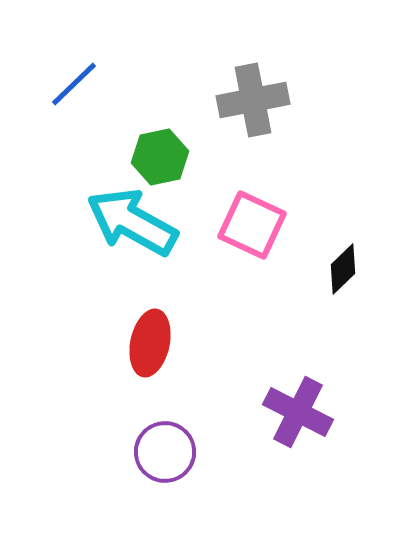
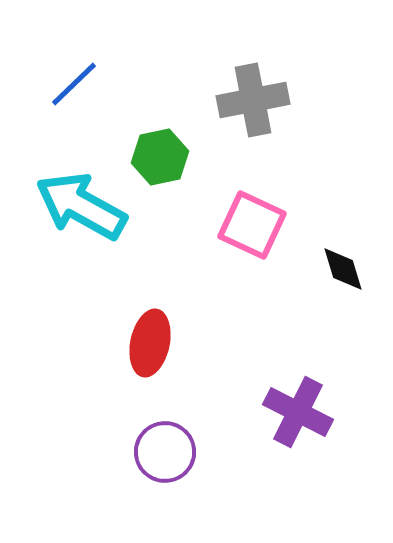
cyan arrow: moved 51 px left, 16 px up
black diamond: rotated 63 degrees counterclockwise
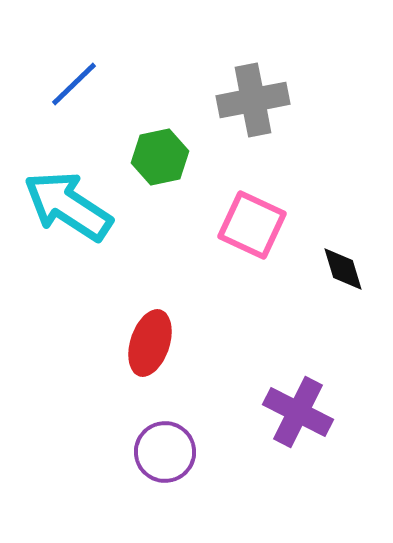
cyan arrow: moved 13 px left; rotated 4 degrees clockwise
red ellipse: rotated 6 degrees clockwise
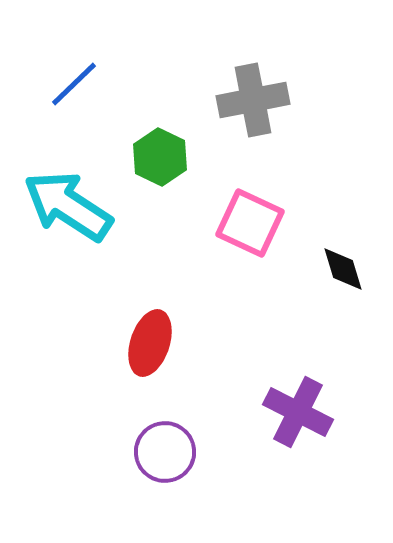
green hexagon: rotated 22 degrees counterclockwise
pink square: moved 2 px left, 2 px up
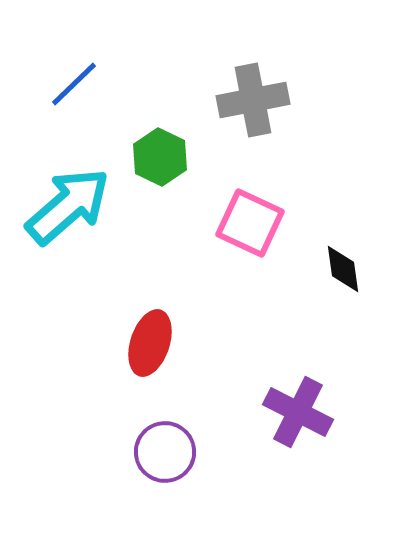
cyan arrow: rotated 106 degrees clockwise
black diamond: rotated 9 degrees clockwise
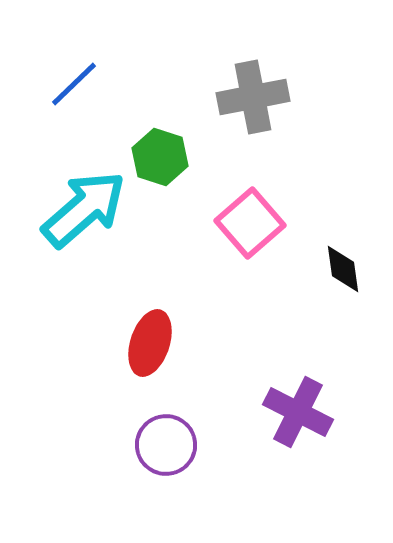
gray cross: moved 3 px up
green hexagon: rotated 8 degrees counterclockwise
cyan arrow: moved 16 px right, 3 px down
pink square: rotated 24 degrees clockwise
purple circle: moved 1 px right, 7 px up
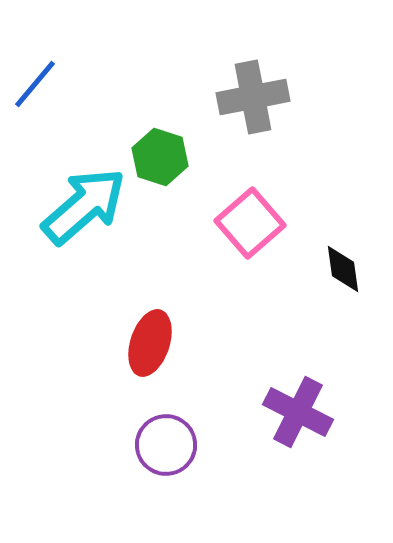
blue line: moved 39 px left; rotated 6 degrees counterclockwise
cyan arrow: moved 3 px up
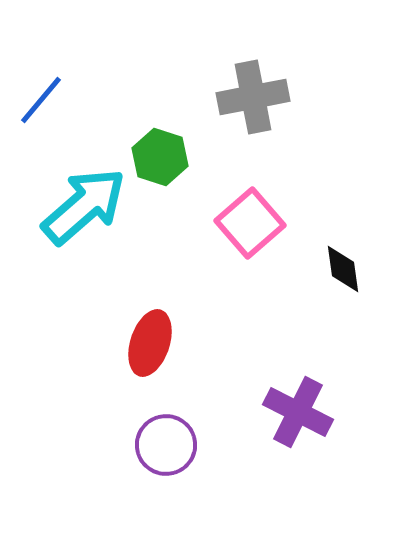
blue line: moved 6 px right, 16 px down
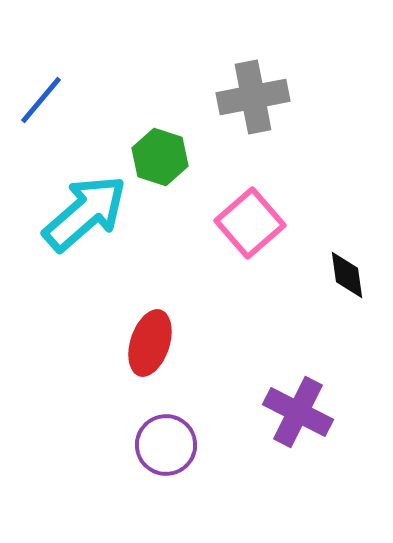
cyan arrow: moved 1 px right, 7 px down
black diamond: moved 4 px right, 6 px down
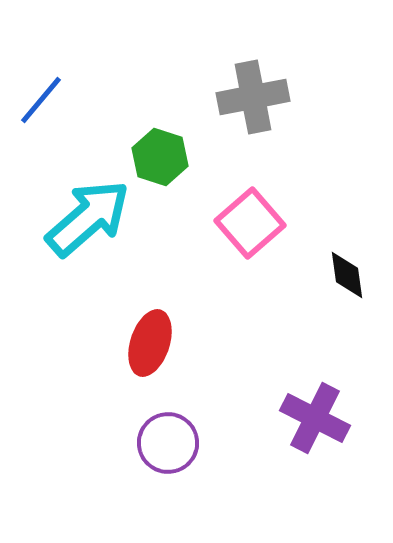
cyan arrow: moved 3 px right, 5 px down
purple cross: moved 17 px right, 6 px down
purple circle: moved 2 px right, 2 px up
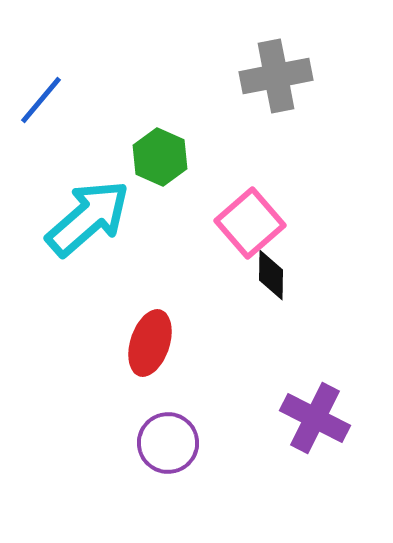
gray cross: moved 23 px right, 21 px up
green hexagon: rotated 6 degrees clockwise
black diamond: moved 76 px left; rotated 9 degrees clockwise
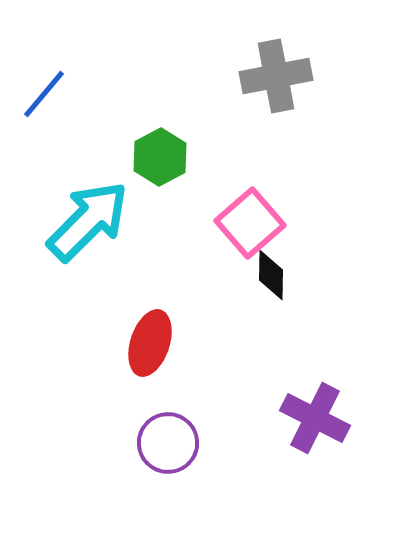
blue line: moved 3 px right, 6 px up
green hexagon: rotated 8 degrees clockwise
cyan arrow: moved 3 px down; rotated 4 degrees counterclockwise
